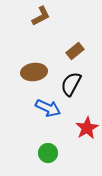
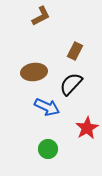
brown rectangle: rotated 24 degrees counterclockwise
black semicircle: rotated 15 degrees clockwise
blue arrow: moved 1 px left, 1 px up
green circle: moved 4 px up
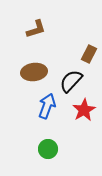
brown L-shape: moved 5 px left, 13 px down; rotated 10 degrees clockwise
brown rectangle: moved 14 px right, 3 px down
black semicircle: moved 3 px up
blue arrow: moved 1 px up; rotated 95 degrees counterclockwise
red star: moved 3 px left, 18 px up
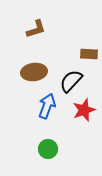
brown rectangle: rotated 66 degrees clockwise
red star: rotated 10 degrees clockwise
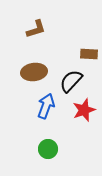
blue arrow: moved 1 px left
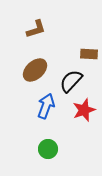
brown ellipse: moved 1 px right, 2 px up; rotated 35 degrees counterclockwise
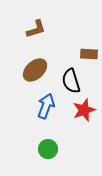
black semicircle: rotated 60 degrees counterclockwise
